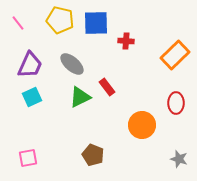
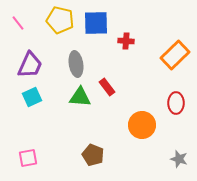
gray ellipse: moved 4 px right; rotated 40 degrees clockwise
green triangle: rotated 30 degrees clockwise
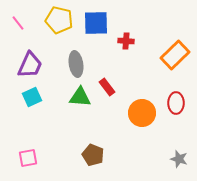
yellow pentagon: moved 1 px left
orange circle: moved 12 px up
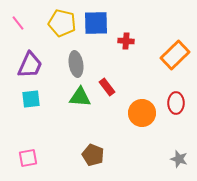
yellow pentagon: moved 3 px right, 3 px down
cyan square: moved 1 px left, 2 px down; rotated 18 degrees clockwise
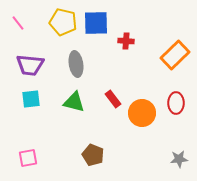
yellow pentagon: moved 1 px right, 1 px up
purple trapezoid: rotated 72 degrees clockwise
red rectangle: moved 6 px right, 12 px down
green triangle: moved 6 px left, 5 px down; rotated 10 degrees clockwise
gray star: rotated 24 degrees counterclockwise
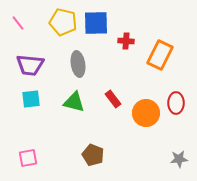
orange rectangle: moved 15 px left; rotated 20 degrees counterclockwise
gray ellipse: moved 2 px right
orange circle: moved 4 px right
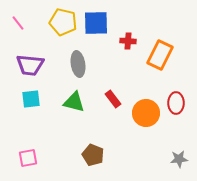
red cross: moved 2 px right
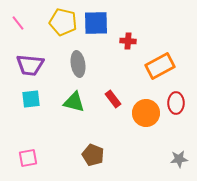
orange rectangle: moved 11 px down; rotated 36 degrees clockwise
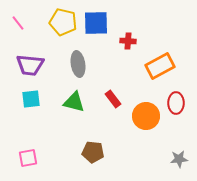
orange circle: moved 3 px down
brown pentagon: moved 3 px up; rotated 15 degrees counterclockwise
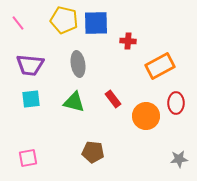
yellow pentagon: moved 1 px right, 2 px up
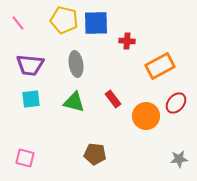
red cross: moved 1 px left
gray ellipse: moved 2 px left
red ellipse: rotated 40 degrees clockwise
brown pentagon: moved 2 px right, 2 px down
pink square: moved 3 px left; rotated 24 degrees clockwise
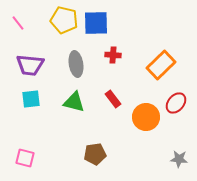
red cross: moved 14 px left, 14 px down
orange rectangle: moved 1 px right, 1 px up; rotated 16 degrees counterclockwise
orange circle: moved 1 px down
brown pentagon: rotated 15 degrees counterclockwise
gray star: rotated 12 degrees clockwise
